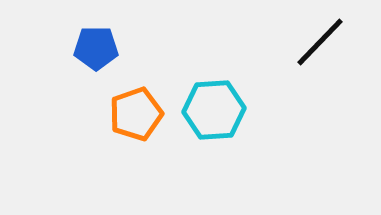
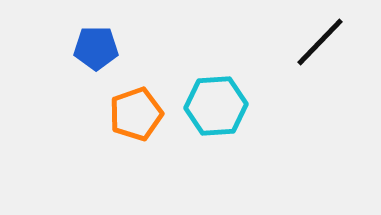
cyan hexagon: moved 2 px right, 4 px up
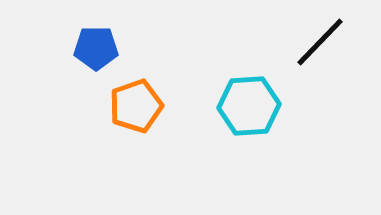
cyan hexagon: moved 33 px right
orange pentagon: moved 8 px up
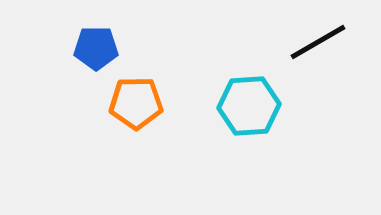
black line: moved 2 px left; rotated 16 degrees clockwise
orange pentagon: moved 3 px up; rotated 18 degrees clockwise
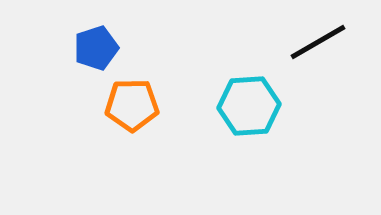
blue pentagon: rotated 18 degrees counterclockwise
orange pentagon: moved 4 px left, 2 px down
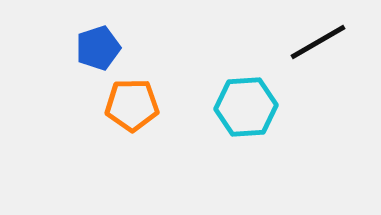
blue pentagon: moved 2 px right
cyan hexagon: moved 3 px left, 1 px down
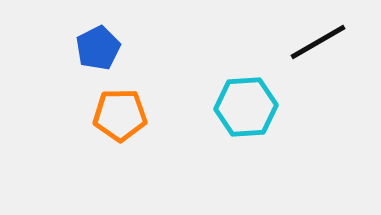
blue pentagon: rotated 9 degrees counterclockwise
orange pentagon: moved 12 px left, 10 px down
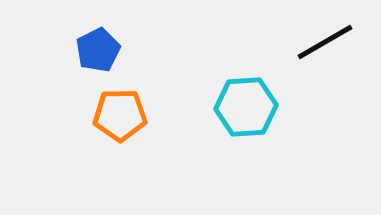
black line: moved 7 px right
blue pentagon: moved 2 px down
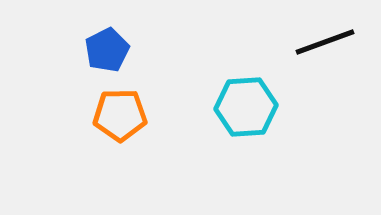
black line: rotated 10 degrees clockwise
blue pentagon: moved 9 px right
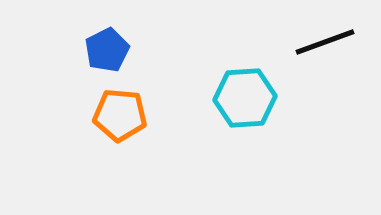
cyan hexagon: moved 1 px left, 9 px up
orange pentagon: rotated 6 degrees clockwise
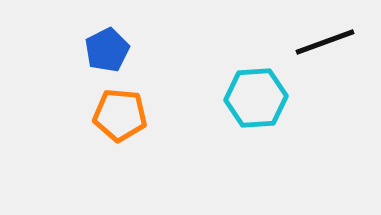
cyan hexagon: moved 11 px right
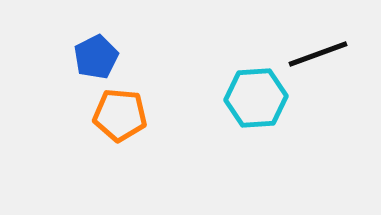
black line: moved 7 px left, 12 px down
blue pentagon: moved 11 px left, 7 px down
